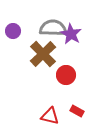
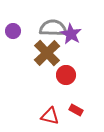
brown cross: moved 4 px right, 1 px up
red rectangle: moved 1 px left, 1 px up
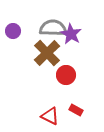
red triangle: rotated 12 degrees clockwise
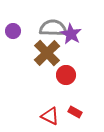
red rectangle: moved 1 px left, 2 px down
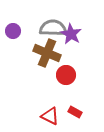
brown cross: rotated 24 degrees counterclockwise
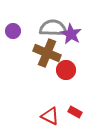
red circle: moved 5 px up
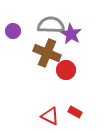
gray semicircle: moved 2 px left, 3 px up
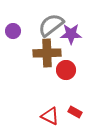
gray semicircle: rotated 40 degrees counterclockwise
purple star: rotated 30 degrees counterclockwise
brown cross: rotated 24 degrees counterclockwise
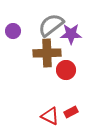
red rectangle: moved 4 px left; rotated 56 degrees counterclockwise
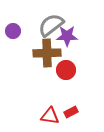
purple star: moved 4 px left, 2 px down
red triangle: rotated 18 degrees counterclockwise
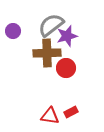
purple star: rotated 15 degrees counterclockwise
red circle: moved 2 px up
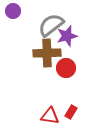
purple circle: moved 20 px up
red rectangle: rotated 32 degrees counterclockwise
